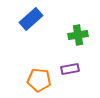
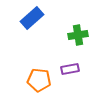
blue rectangle: moved 1 px right, 1 px up
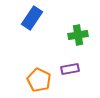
blue rectangle: rotated 15 degrees counterclockwise
orange pentagon: rotated 20 degrees clockwise
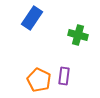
green cross: rotated 24 degrees clockwise
purple rectangle: moved 6 px left, 7 px down; rotated 72 degrees counterclockwise
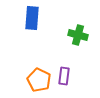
blue rectangle: rotated 30 degrees counterclockwise
